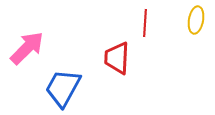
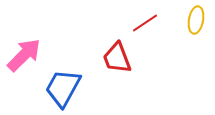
red line: rotated 52 degrees clockwise
pink arrow: moved 3 px left, 7 px down
red trapezoid: rotated 24 degrees counterclockwise
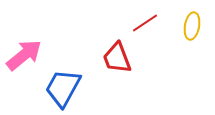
yellow ellipse: moved 4 px left, 6 px down
pink arrow: rotated 6 degrees clockwise
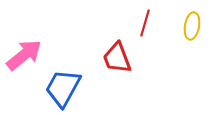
red line: rotated 40 degrees counterclockwise
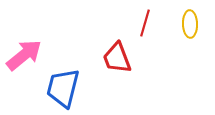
yellow ellipse: moved 2 px left, 2 px up; rotated 12 degrees counterclockwise
blue trapezoid: rotated 15 degrees counterclockwise
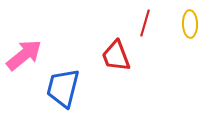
red trapezoid: moved 1 px left, 2 px up
